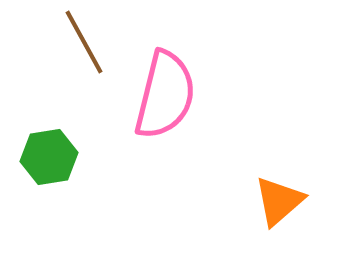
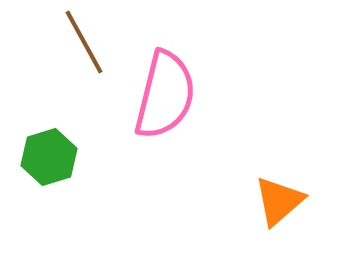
green hexagon: rotated 8 degrees counterclockwise
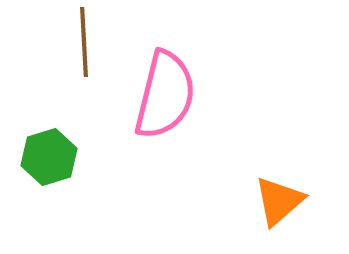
brown line: rotated 26 degrees clockwise
